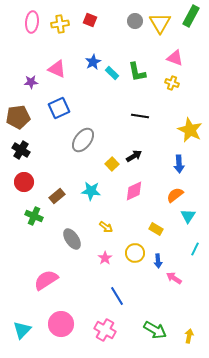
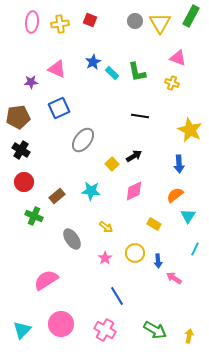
pink triangle at (175, 58): moved 3 px right
yellow rectangle at (156, 229): moved 2 px left, 5 px up
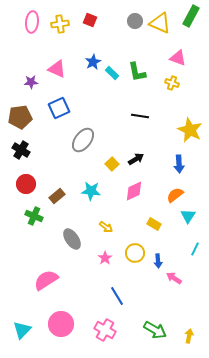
yellow triangle at (160, 23): rotated 35 degrees counterclockwise
brown pentagon at (18, 117): moved 2 px right
black arrow at (134, 156): moved 2 px right, 3 px down
red circle at (24, 182): moved 2 px right, 2 px down
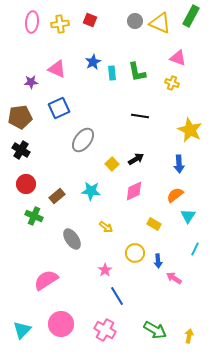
cyan rectangle at (112, 73): rotated 40 degrees clockwise
pink star at (105, 258): moved 12 px down
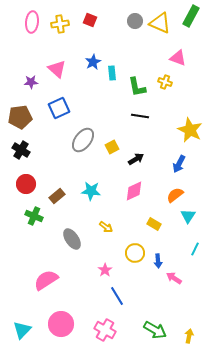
pink triangle at (57, 69): rotated 18 degrees clockwise
green L-shape at (137, 72): moved 15 px down
yellow cross at (172, 83): moved 7 px left, 1 px up
yellow square at (112, 164): moved 17 px up; rotated 16 degrees clockwise
blue arrow at (179, 164): rotated 30 degrees clockwise
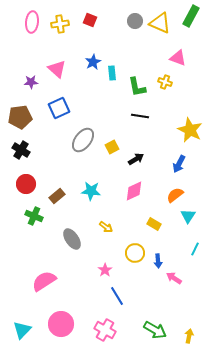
pink semicircle at (46, 280): moved 2 px left, 1 px down
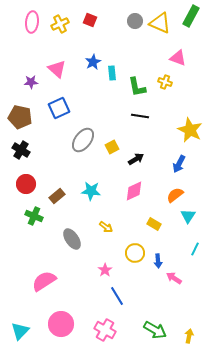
yellow cross at (60, 24): rotated 18 degrees counterclockwise
brown pentagon at (20, 117): rotated 20 degrees clockwise
cyan triangle at (22, 330): moved 2 px left, 1 px down
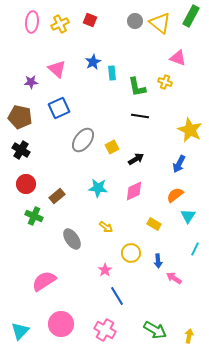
yellow triangle at (160, 23): rotated 15 degrees clockwise
cyan star at (91, 191): moved 7 px right, 3 px up
yellow circle at (135, 253): moved 4 px left
